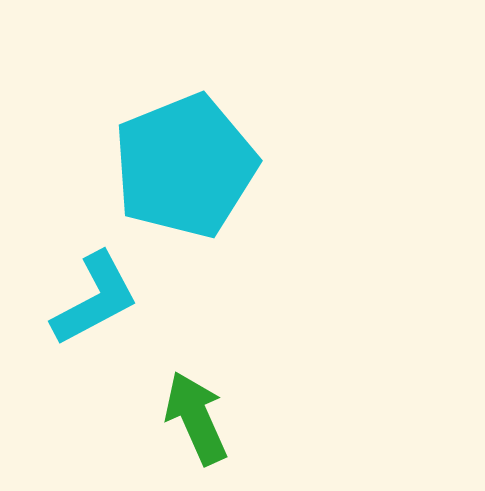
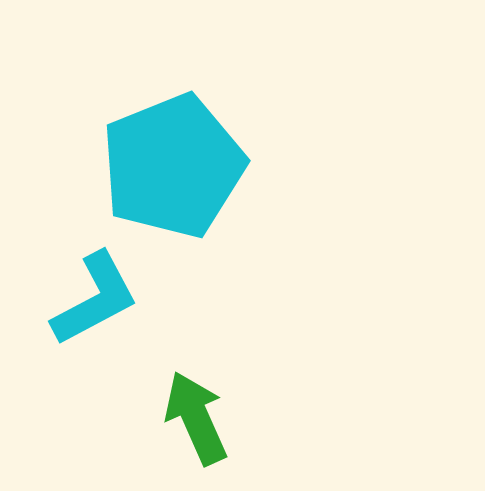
cyan pentagon: moved 12 px left
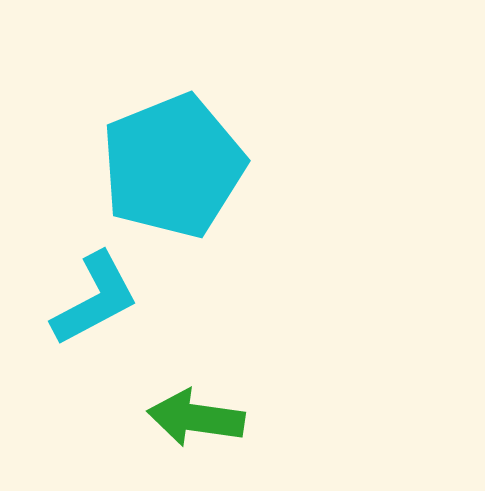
green arrow: rotated 58 degrees counterclockwise
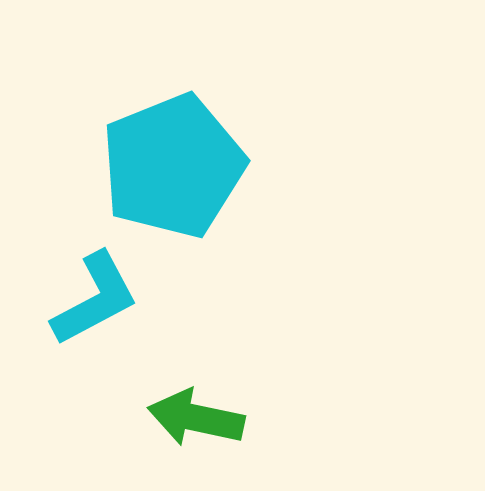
green arrow: rotated 4 degrees clockwise
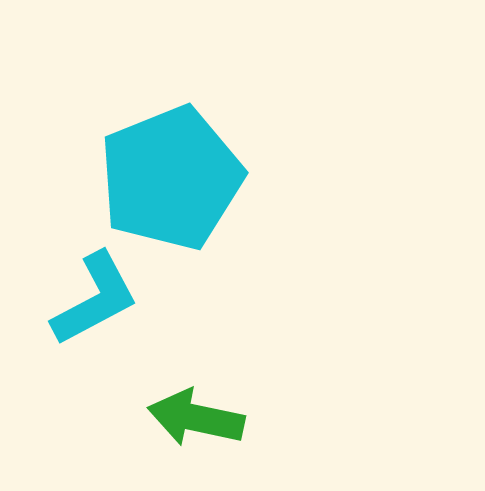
cyan pentagon: moved 2 px left, 12 px down
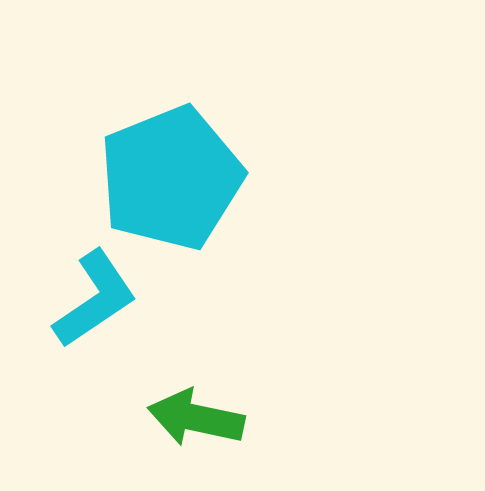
cyan L-shape: rotated 6 degrees counterclockwise
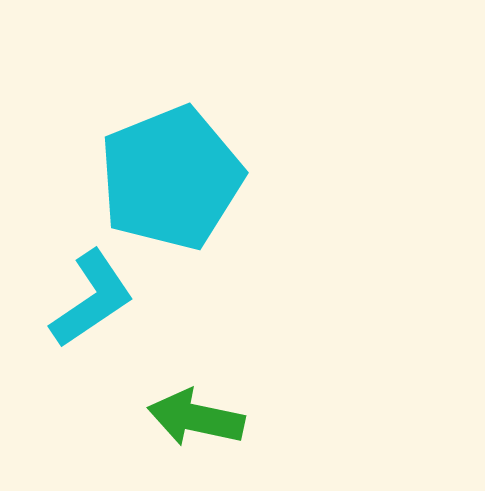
cyan L-shape: moved 3 px left
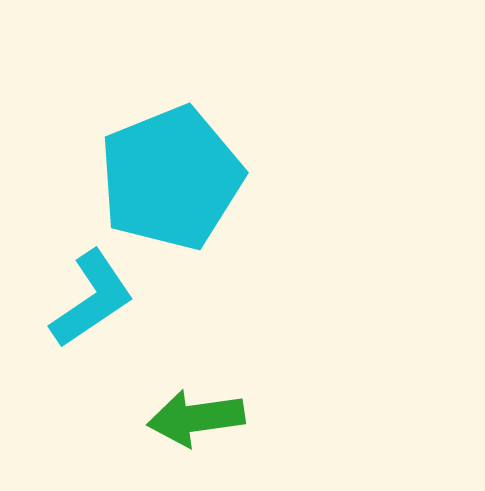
green arrow: rotated 20 degrees counterclockwise
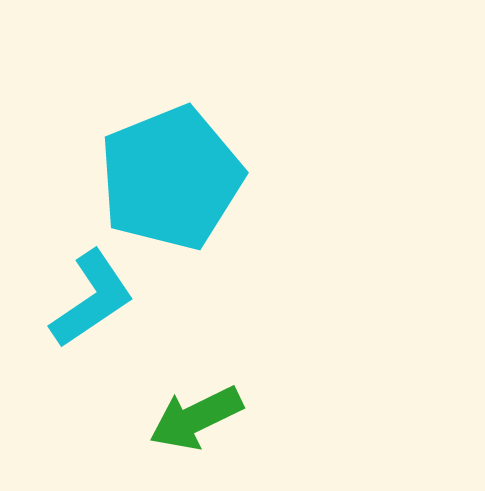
green arrow: rotated 18 degrees counterclockwise
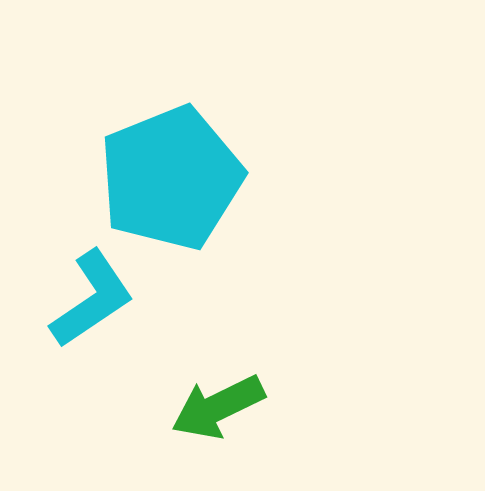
green arrow: moved 22 px right, 11 px up
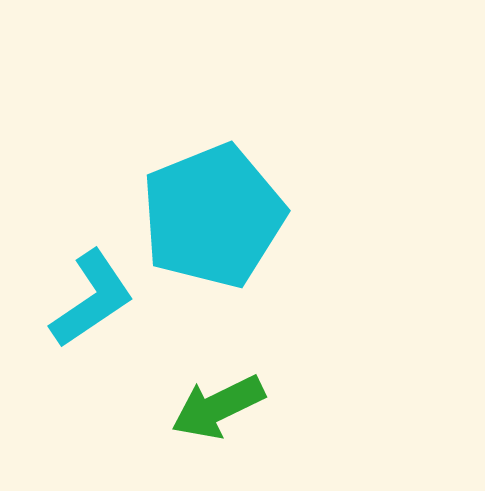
cyan pentagon: moved 42 px right, 38 px down
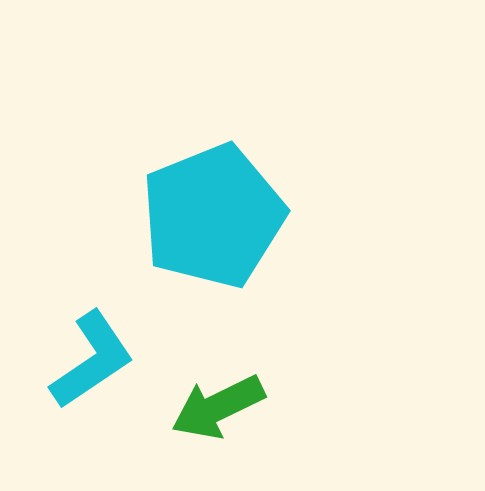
cyan L-shape: moved 61 px down
